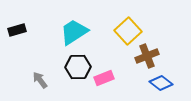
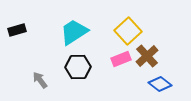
brown cross: rotated 20 degrees counterclockwise
pink rectangle: moved 17 px right, 19 px up
blue diamond: moved 1 px left, 1 px down
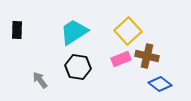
black rectangle: rotated 72 degrees counterclockwise
brown cross: rotated 35 degrees counterclockwise
black hexagon: rotated 10 degrees clockwise
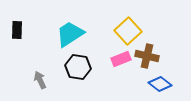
cyan trapezoid: moved 4 px left, 2 px down
gray arrow: rotated 12 degrees clockwise
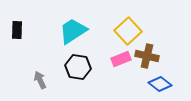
cyan trapezoid: moved 3 px right, 3 px up
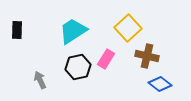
yellow square: moved 3 px up
pink rectangle: moved 15 px left; rotated 36 degrees counterclockwise
black hexagon: rotated 20 degrees counterclockwise
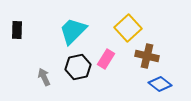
cyan trapezoid: rotated 12 degrees counterclockwise
gray arrow: moved 4 px right, 3 px up
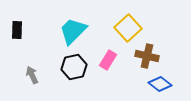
pink rectangle: moved 2 px right, 1 px down
black hexagon: moved 4 px left
gray arrow: moved 12 px left, 2 px up
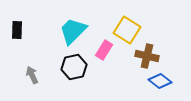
yellow square: moved 1 px left, 2 px down; rotated 16 degrees counterclockwise
pink rectangle: moved 4 px left, 10 px up
blue diamond: moved 3 px up
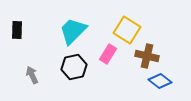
pink rectangle: moved 4 px right, 4 px down
